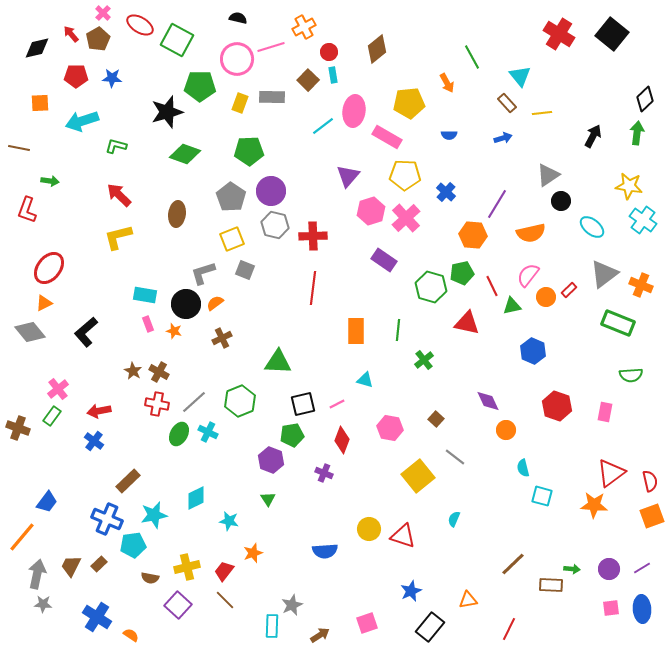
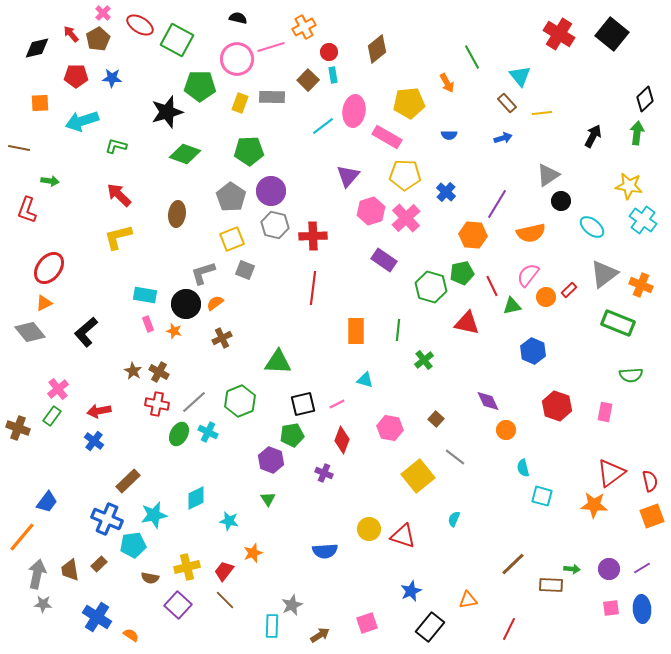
brown trapezoid at (71, 566): moved 1 px left, 4 px down; rotated 35 degrees counterclockwise
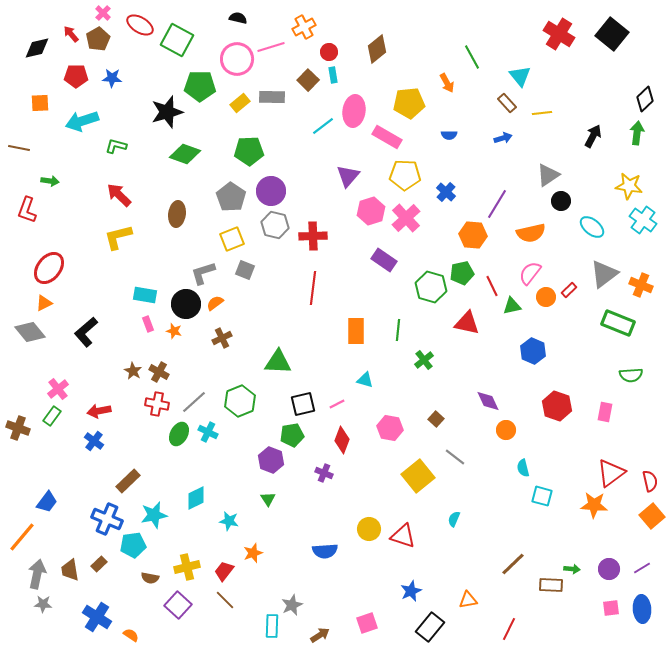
yellow rectangle at (240, 103): rotated 30 degrees clockwise
pink semicircle at (528, 275): moved 2 px right, 2 px up
orange square at (652, 516): rotated 20 degrees counterclockwise
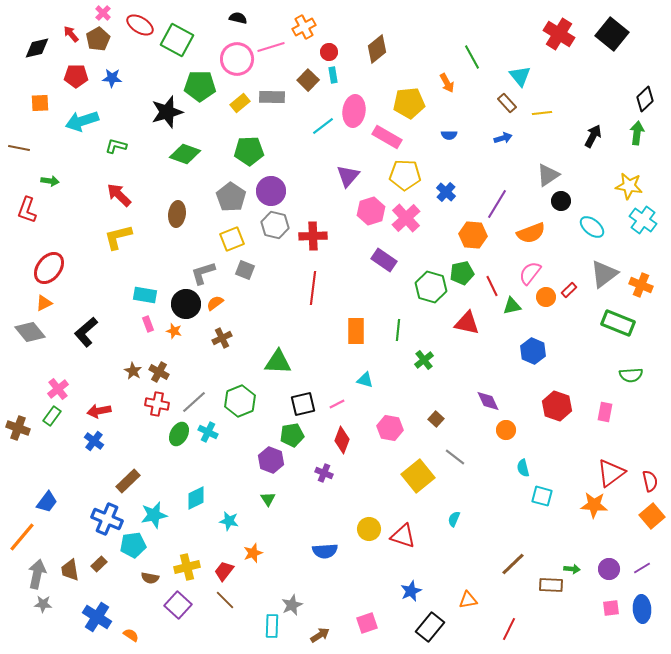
orange semicircle at (531, 233): rotated 8 degrees counterclockwise
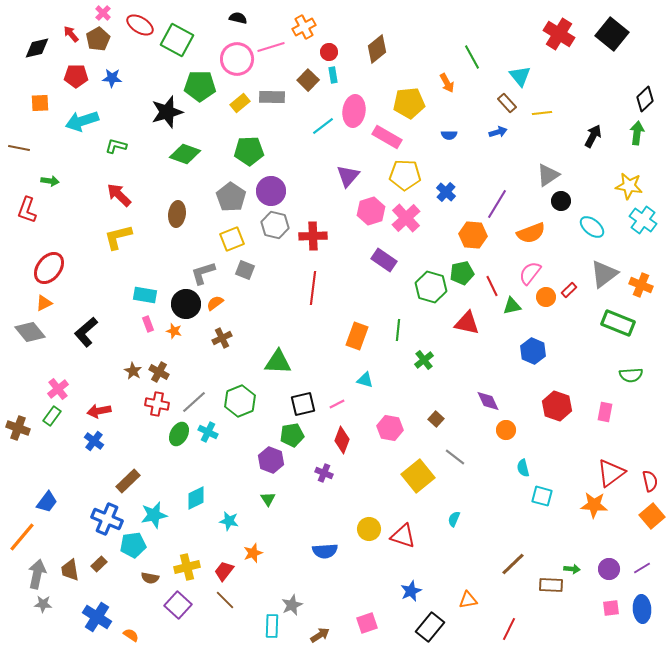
blue arrow at (503, 138): moved 5 px left, 6 px up
orange rectangle at (356, 331): moved 1 px right, 5 px down; rotated 20 degrees clockwise
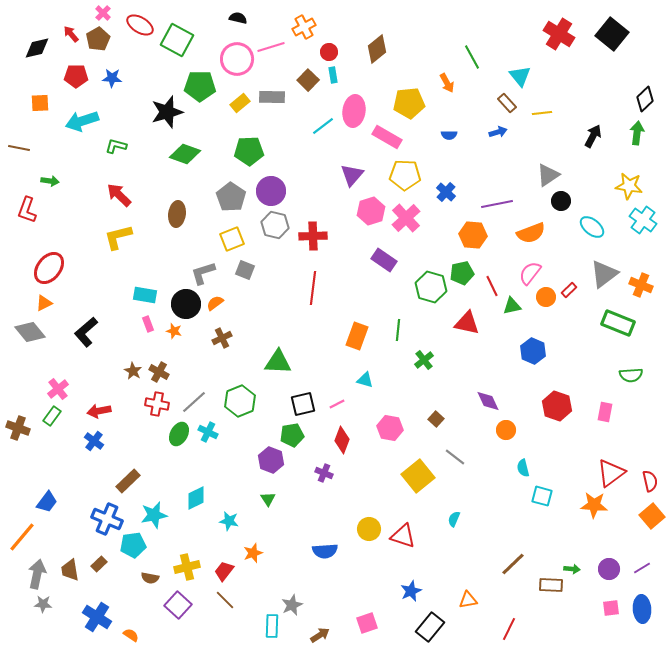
purple triangle at (348, 176): moved 4 px right, 1 px up
purple line at (497, 204): rotated 48 degrees clockwise
